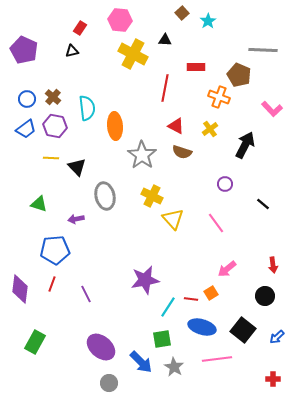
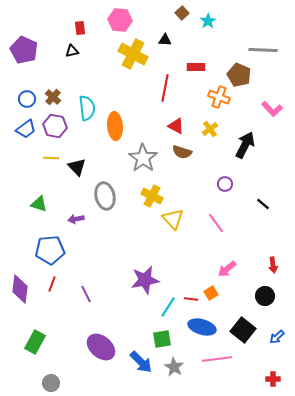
red rectangle at (80, 28): rotated 40 degrees counterclockwise
gray star at (142, 155): moved 1 px right, 3 px down
blue pentagon at (55, 250): moved 5 px left
gray circle at (109, 383): moved 58 px left
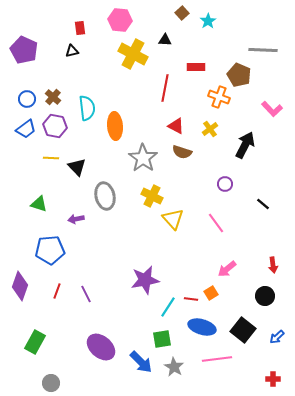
red line at (52, 284): moved 5 px right, 7 px down
purple diamond at (20, 289): moved 3 px up; rotated 12 degrees clockwise
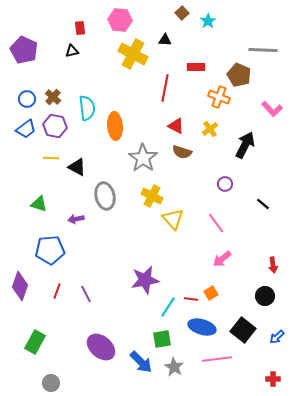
black triangle at (77, 167): rotated 18 degrees counterclockwise
pink arrow at (227, 269): moved 5 px left, 10 px up
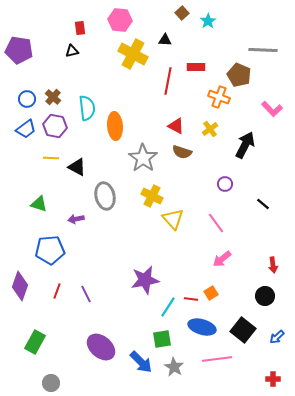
purple pentagon at (24, 50): moved 5 px left; rotated 16 degrees counterclockwise
red line at (165, 88): moved 3 px right, 7 px up
